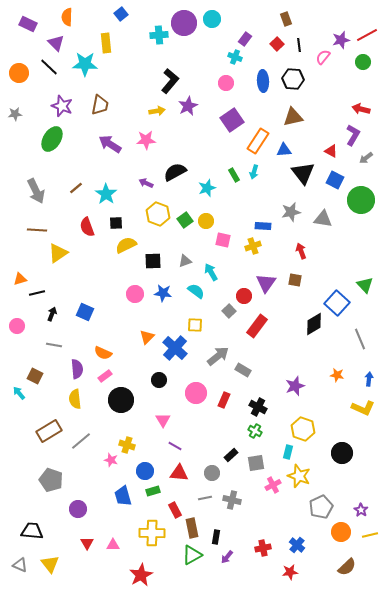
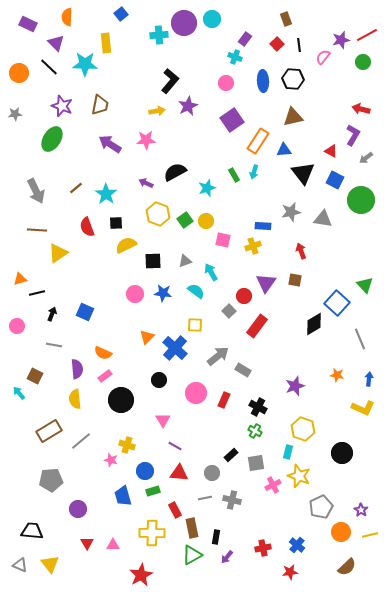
gray pentagon at (51, 480): rotated 25 degrees counterclockwise
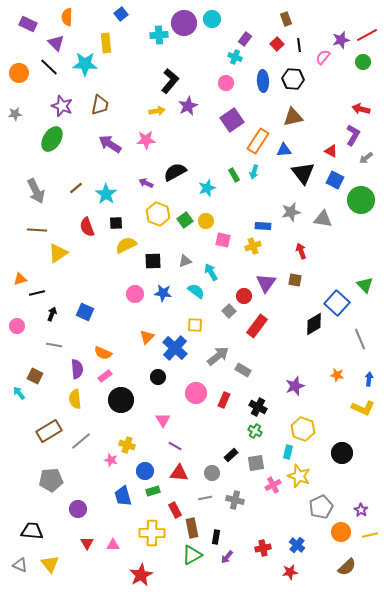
black circle at (159, 380): moved 1 px left, 3 px up
gray cross at (232, 500): moved 3 px right
